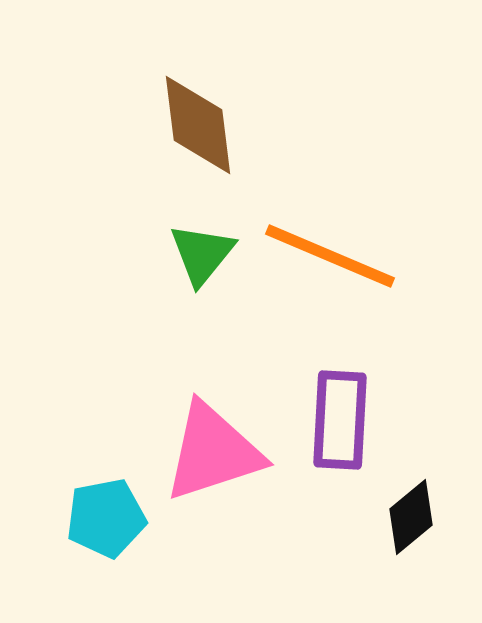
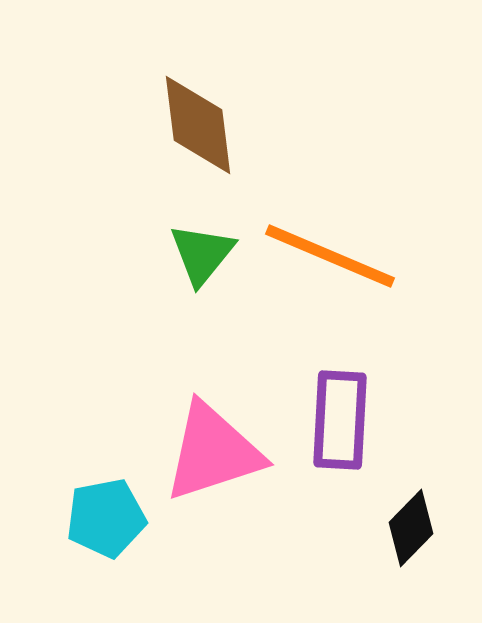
black diamond: moved 11 px down; rotated 6 degrees counterclockwise
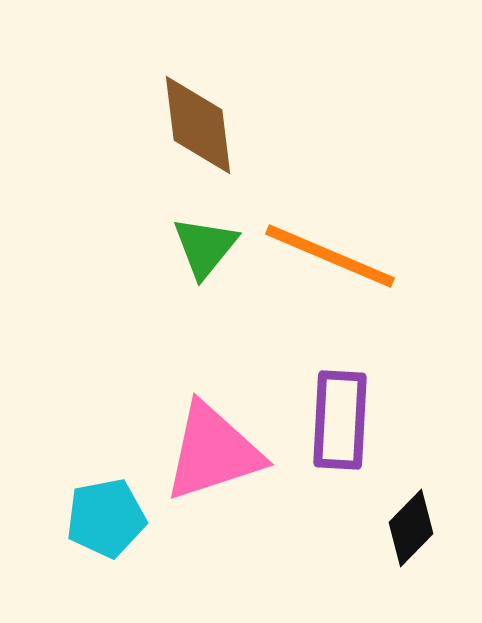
green triangle: moved 3 px right, 7 px up
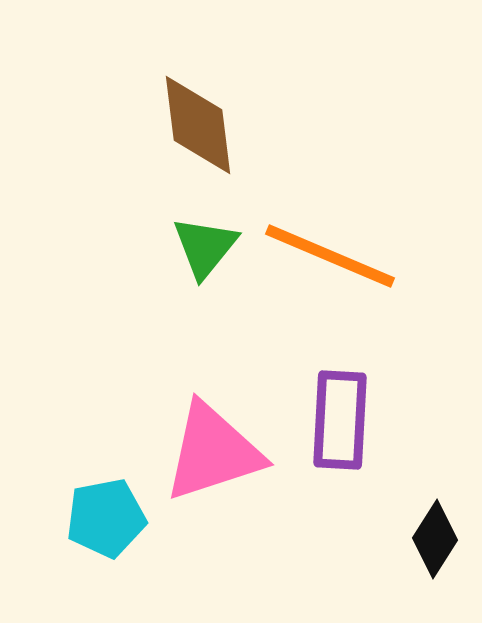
black diamond: moved 24 px right, 11 px down; rotated 12 degrees counterclockwise
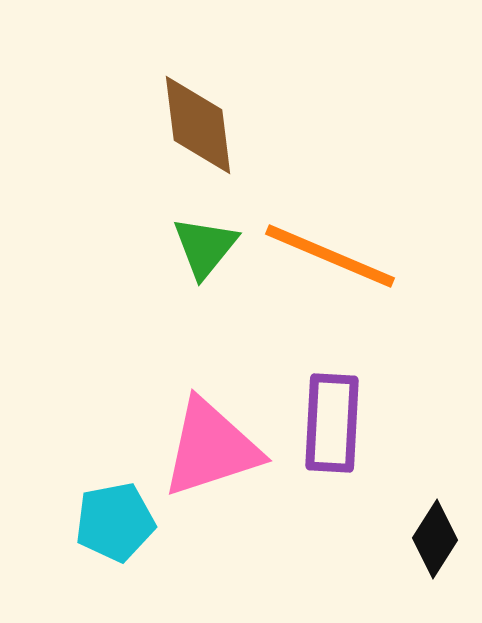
purple rectangle: moved 8 px left, 3 px down
pink triangle: moved 2 px left, 4 px up
cyan pentagon: moved 9 px right, 4 px down
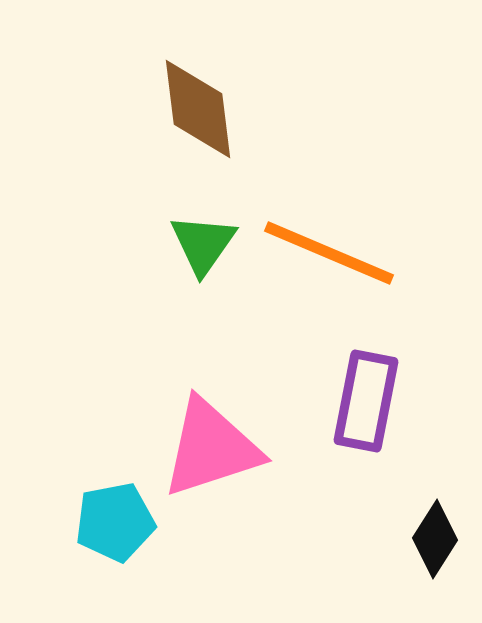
brown diamond: moved 16 px up
green triangle: moved 2 px left, 3 px up; rotated 4 degrees counterclockwise
orange line: moved 1 px left, 3 px up
purple rectangle: moved 34 px right, 22 px up; rotated 8 degrees clockwise
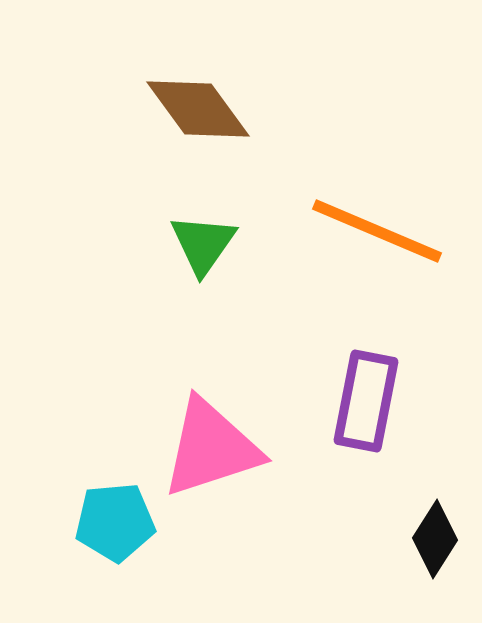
brown diamond: rotated 29 degrees counterclockwise
orange line: moved 48 px right, 22 px up
cyan pentagon: rotated 6 degrees clockwise
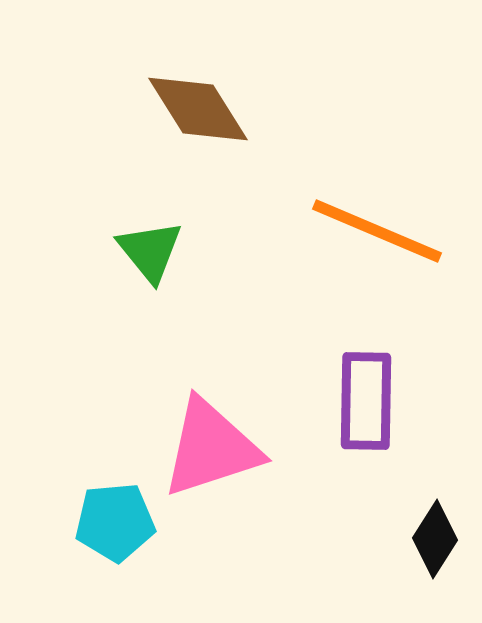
brown diamond: rotated 4 degrees clockwise
green triangle: moved 53 px left, 7 px down; rotated 14 degrees counterclockwise
purple rectangle: rotated 10 degrees counterclockwise
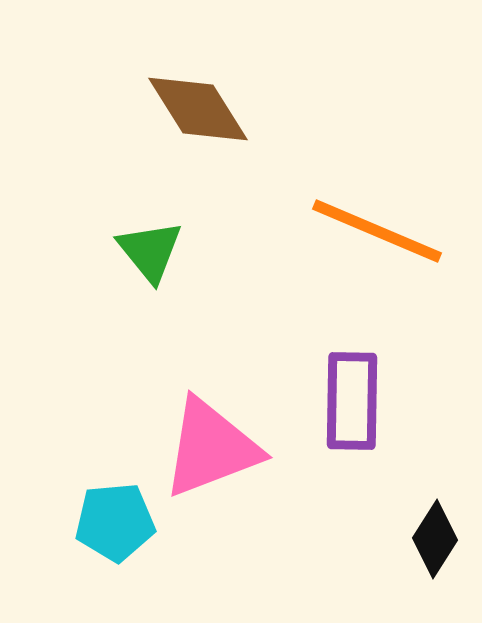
purple rectangle: moved 14 px left
pink triangle: rotated 3 degrees counterclockwise
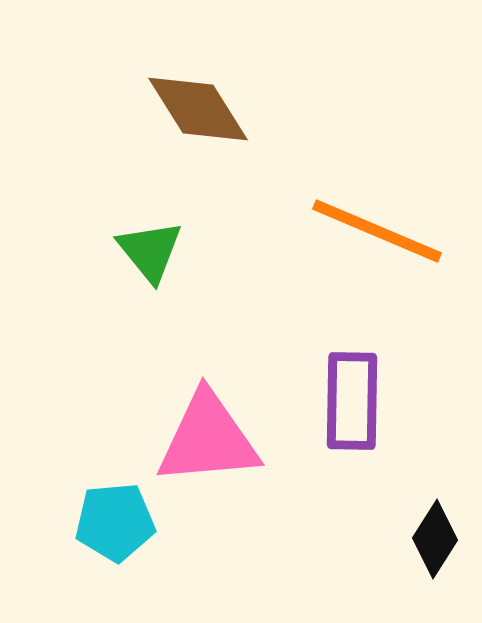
pink triangle: moved 3 px left, 9 px up; rotated 16 degrees clockwise
